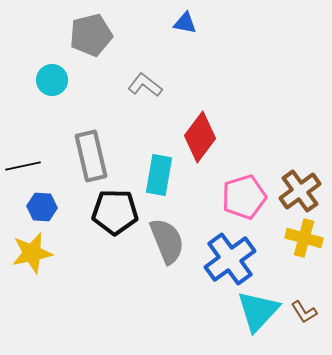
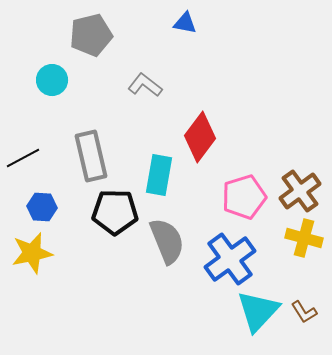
black line: moved 8 px up; rotated 16 degrees counterclockwise
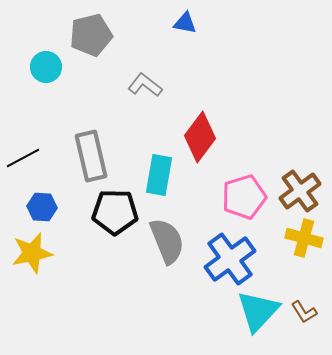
cyan circle: moved 6 px left, 13 px up
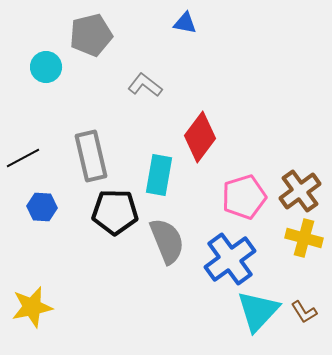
yellow star: moved 54 px down
